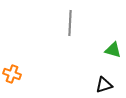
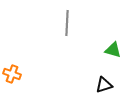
gray line: moved 3 px left
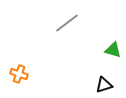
gray line: rotated 50 degrees clockwise
orange cross: moved 7 px right
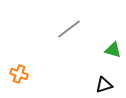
gray line: moved 2 px right, 6 px down
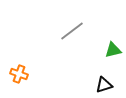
gray line: moved 3 px right, 2 px down
green triangle: rotated 30 degrees counterclockwise
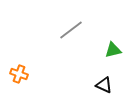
gray line: moved 1 px left, 1 px up
black triangle: rotated 42 degrees clockwise
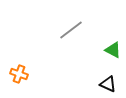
green triangle: rotated 42 degrees clockwise
black triangle: moved 4 px right, 1 px up
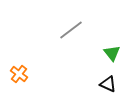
green triangle: moved 1 px left, 3 px down; rotated 24 degrees clockwise
orange cross: rotated 18 degrees clockwise
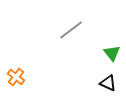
orange cross: moved 3 px left, 3 px down
black triangle: moved 1 px up
